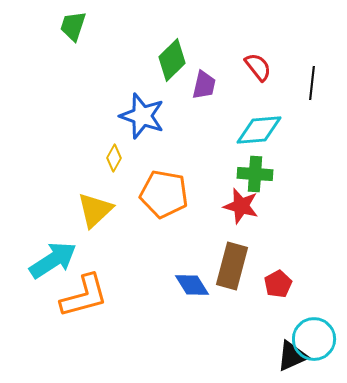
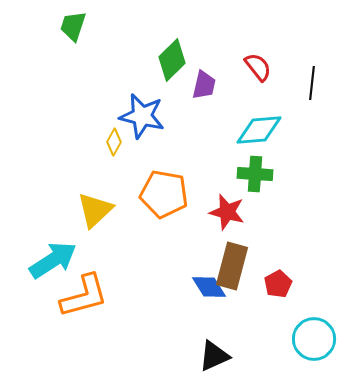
blue star: rotated 6 degrees counterclockwise
yellow diamond: moved 16 px up
red star: moved 14 px left, 6 px down
blue diamond: moved 17 px right, 2 px down
black triangle: moved 78 px left
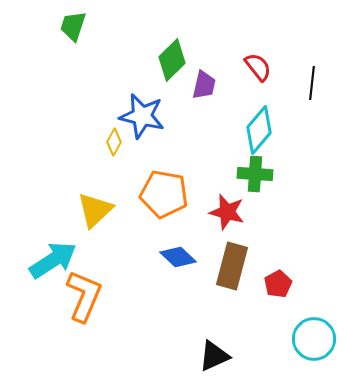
cyan diamond: rotated 45 degrees counterclockwise
blue diamond: moved 31 px left, 30 px up; rotated 15 degrees counterclockwise
orange L-shape: rotated 52 degrees counterclockwise
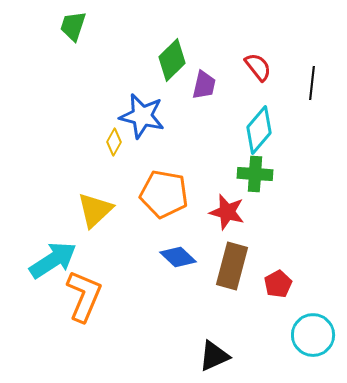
cyan circle: moved 1 px left, 4 px up
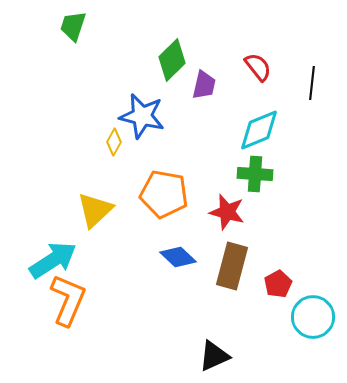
cyan diamond: rotated 27 degrees clockwise
orange L-shape: moved 16 px left, 4 px down
cyan circle: moved 18 px up
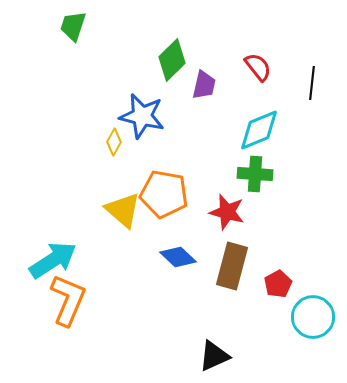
yellow triangle: moved 28 px right; rotated 36 degrees counterclockwise
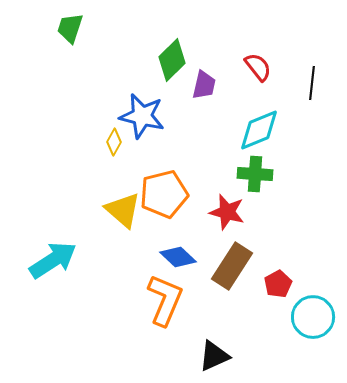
green trapezoid: moved 3 px left, 2 px down
orange pentagon: rotated 24 degrees counterclockwise
brown rectangle: rotated 18 degrees clockwise
orange L-shape: moved 97 px right
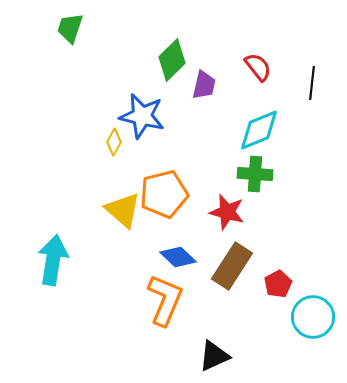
cyan arrow: rotated 48 degrees counterclockwise
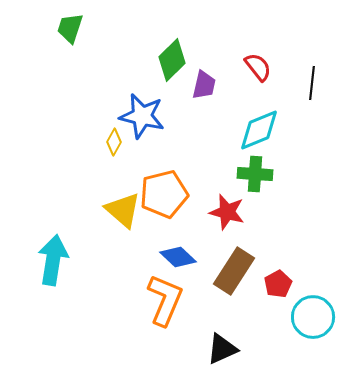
brown rectangle: moved 2 px right, 5 px down
black triangle: moved 8 px right, 7 px up
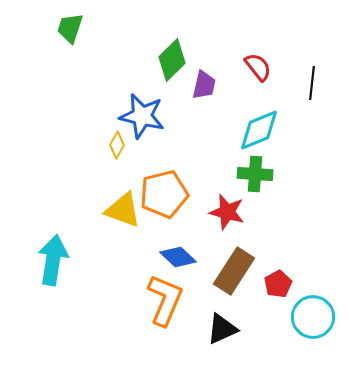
yellow diamond: moved 3 px right, 3 px down
yellow triangle: rotated 21 degrees counterclockwise
black triangle: moved 20 px up
